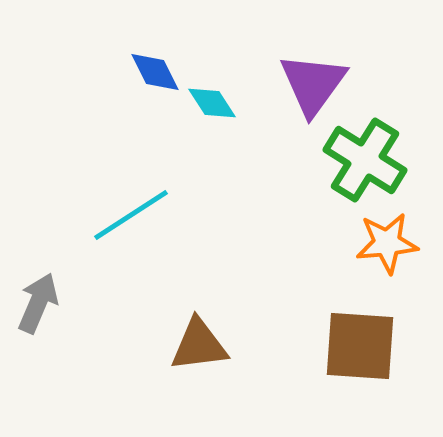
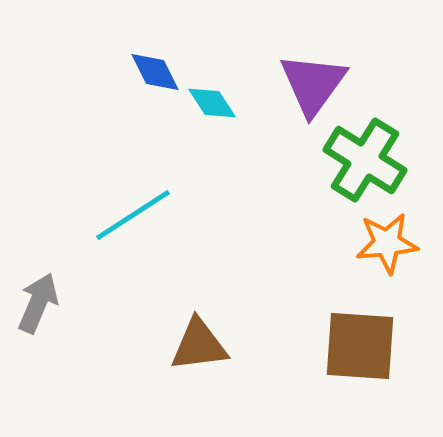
cyan line: moved 2 px right
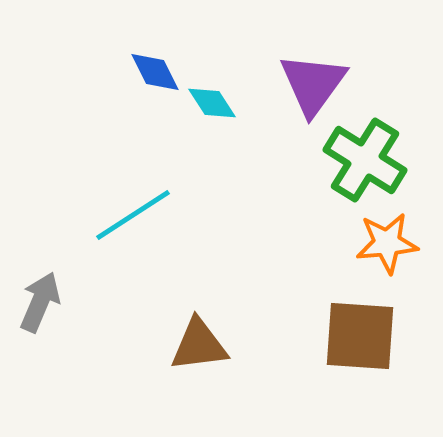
gray arrow: moved 2 px right, 1 px up
brown square: moved 10 px up
